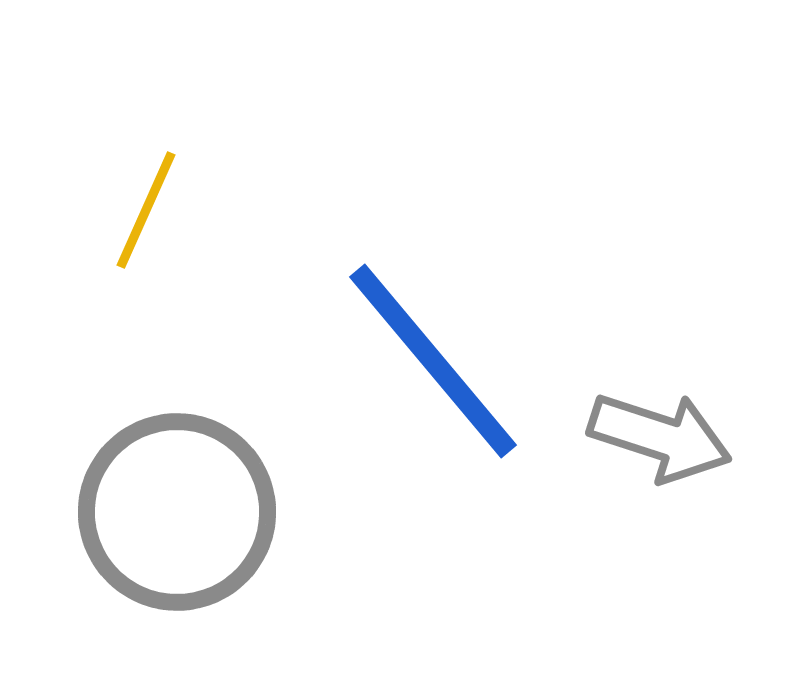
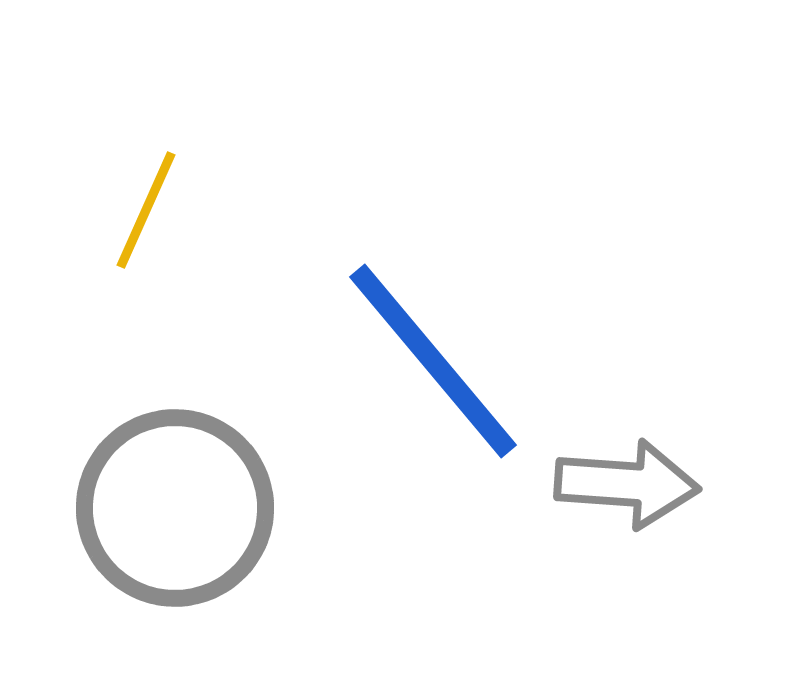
gray arrow: moved 33 px left, 47 px down; rotated 14 degrees counterclockwise
gray circle: moved 2 px left, 4 px up
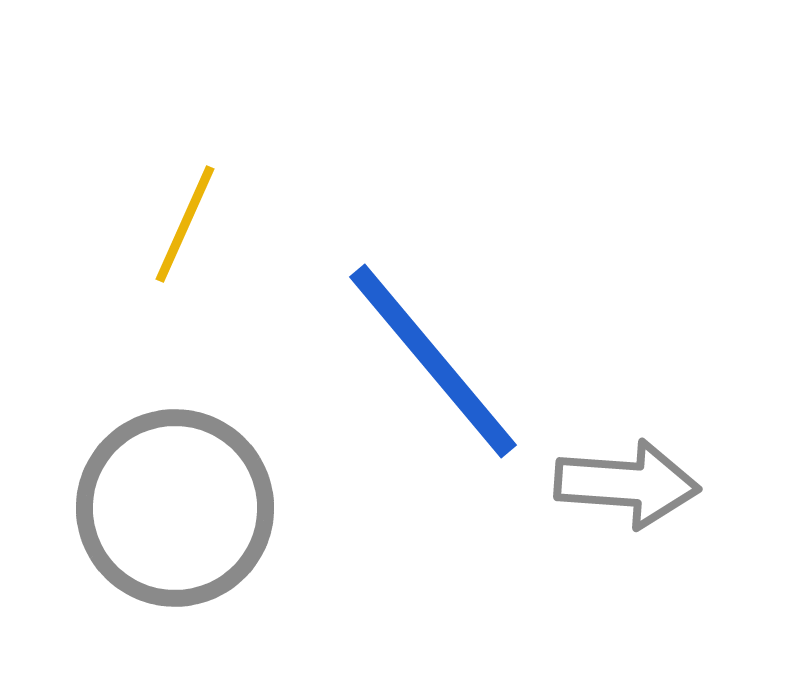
yellow line: moved 39 px right, 14 px down
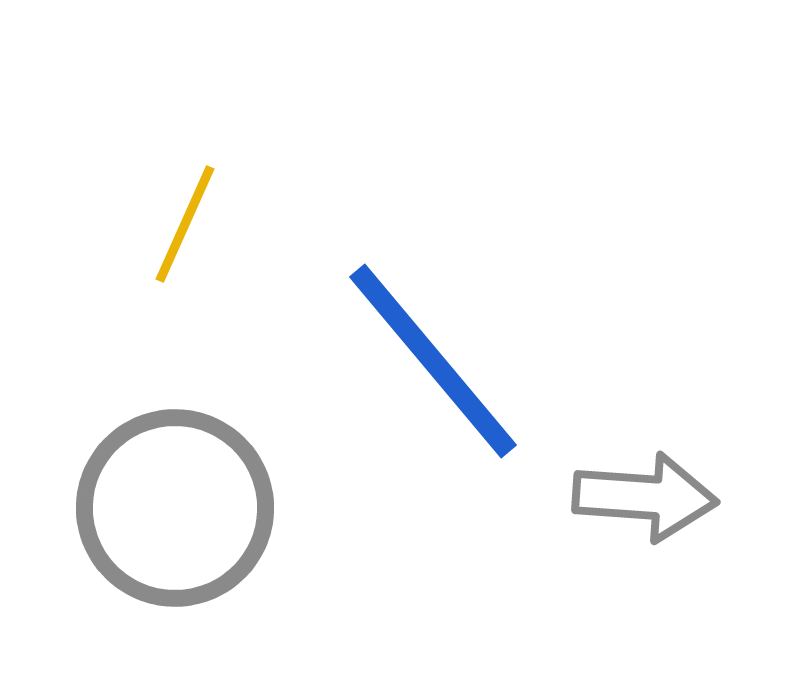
gray arrow: moved 18 px right, 13 px down
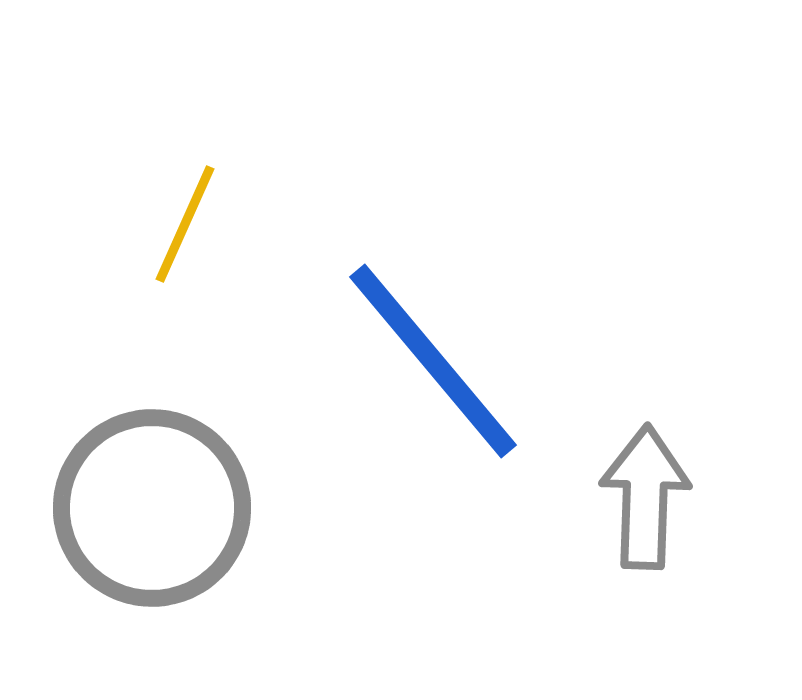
gray arrow: rotated 92 degrees counterclockwise
gray circle: moved 23 px left
